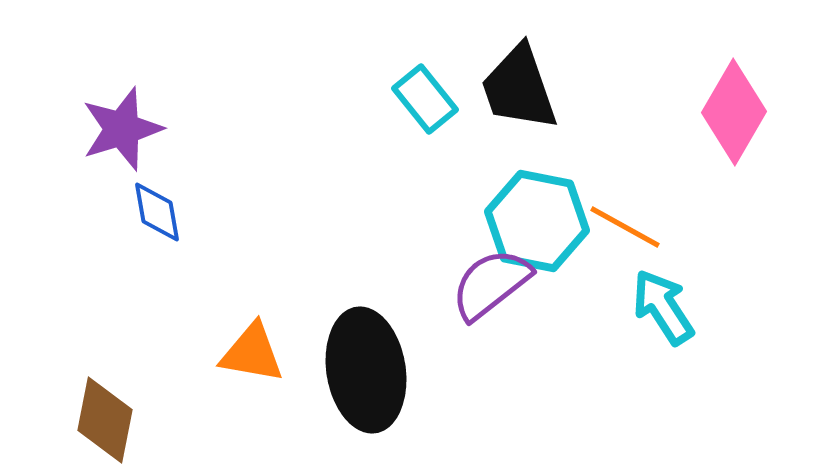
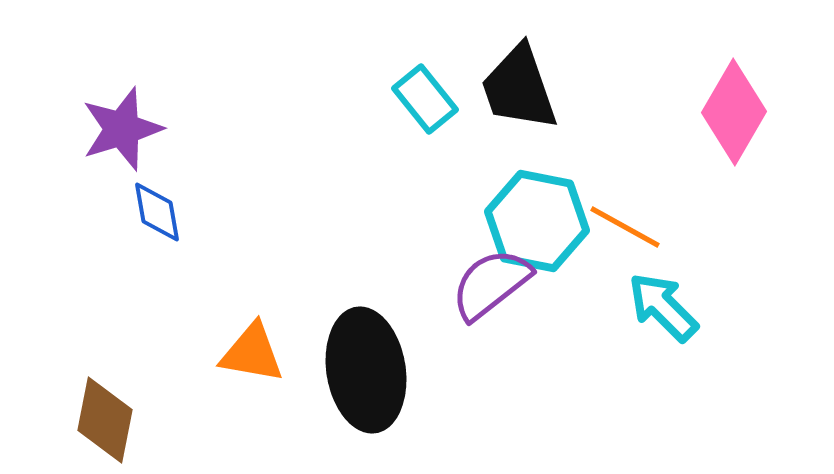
cyan arrow: rotated 12 degrees counterclockwise
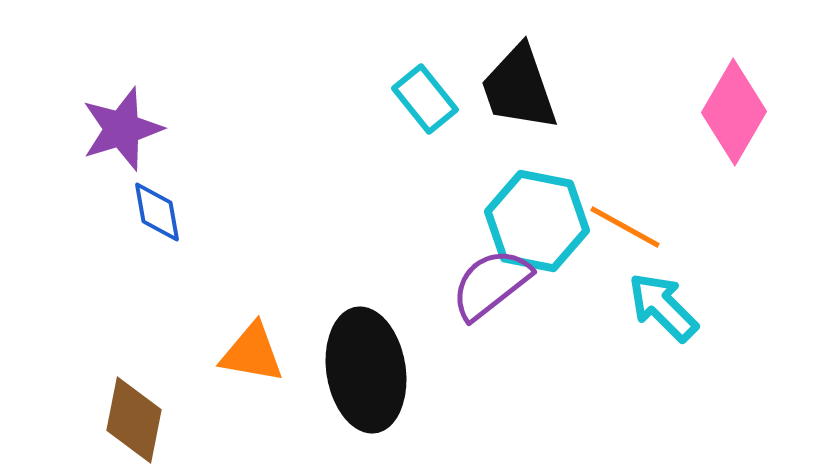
brown diamond: moved 29 px right
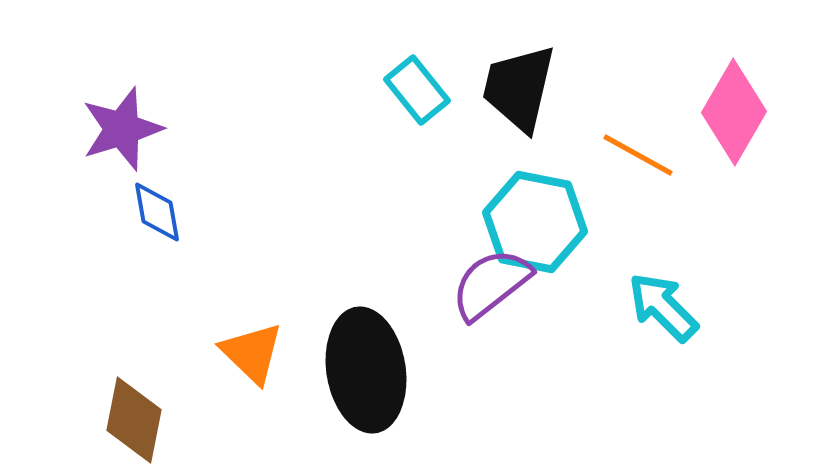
black trapezoid: rotated 32 degrees clockwise
cyan rectangle: moved 8 px left, 9 px up
cyan hexagon: moved 2 px left, 1 px down
orange line: moved 13 px right, 72 px up
orange triangle: rotated 34 degrees clockwise
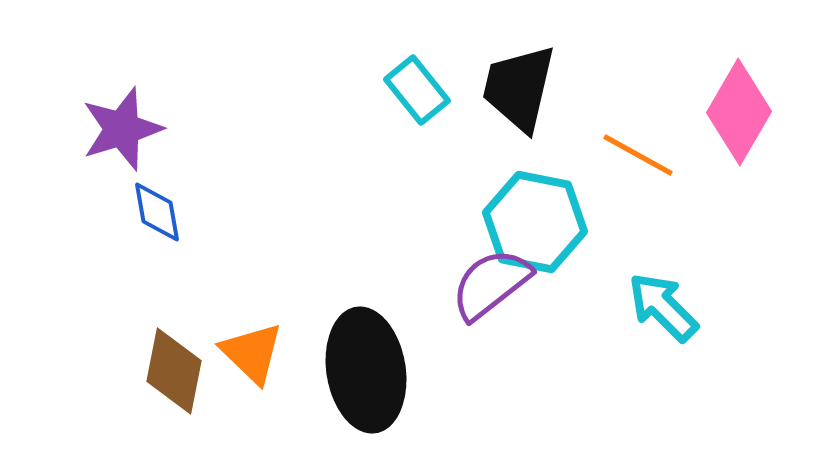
pink diamond: moved 5 px right
brown diamond: moved 40 px right, 49 px up
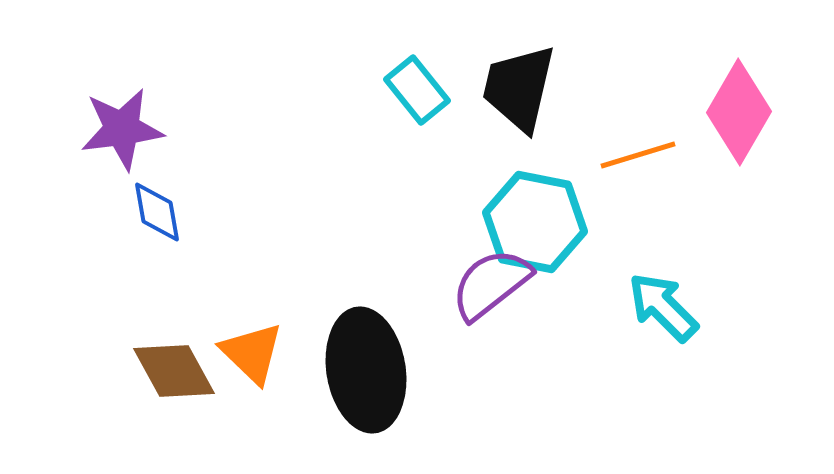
purple star: rotated 10 degrees clockwise
orange line: rotated 46 degrees counterclockwise
brown diamond: rotated 40 degrees counterclockwise
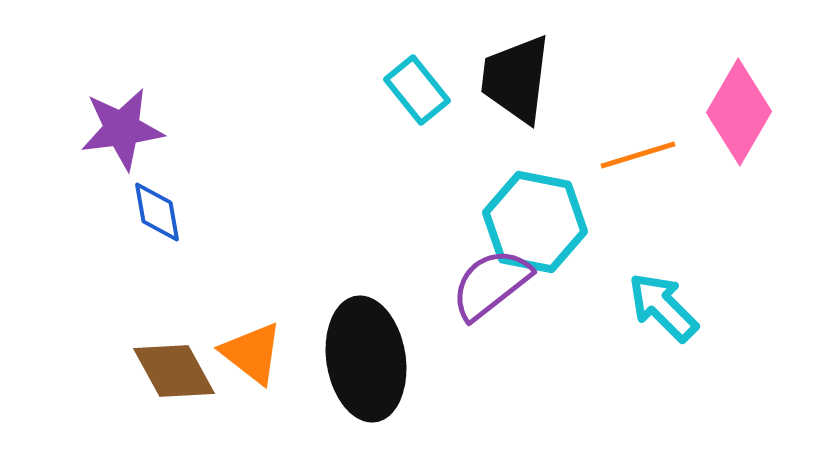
black trapezoid: moved 3 px left, 9 px up; rotated 6 degrees counterclockwise
orange triangle: rotated 6 degrees counterclockwise
black ellipse: moved 11 px up
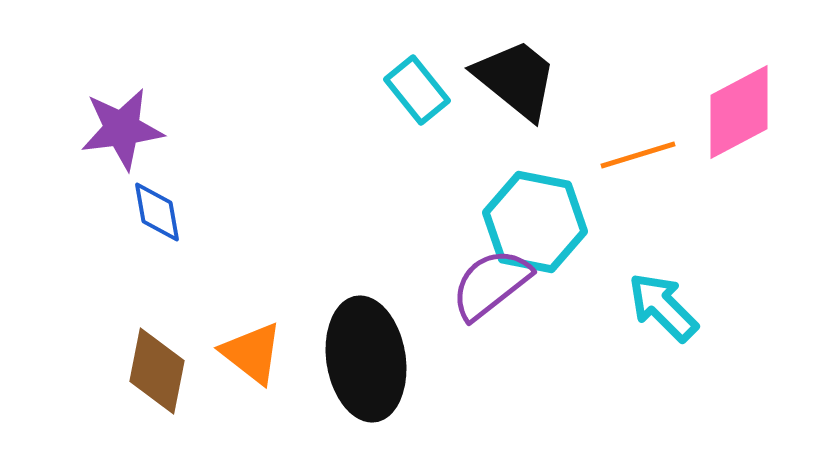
black trapezoid: rotated 122 degrees clockwise
pink diamond: rotated 32 degrees clockwise
brown diamond: moved 17 px left; rotated 40 degrees clockwise
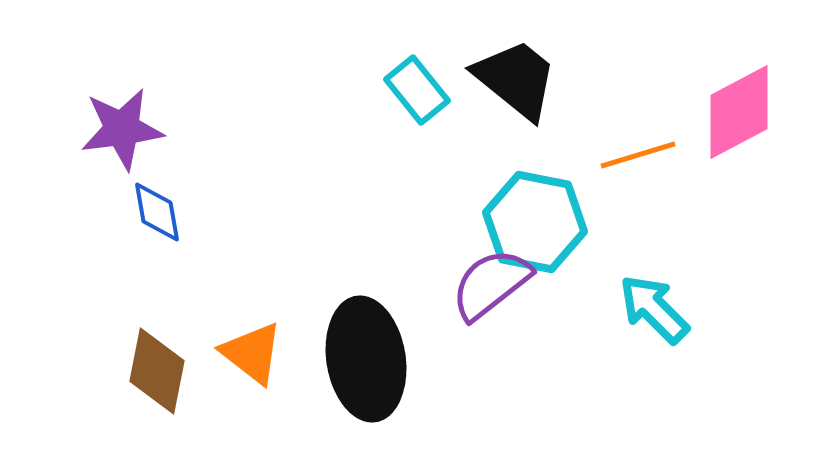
cyan arrow: moved 9 px left, 2 px down
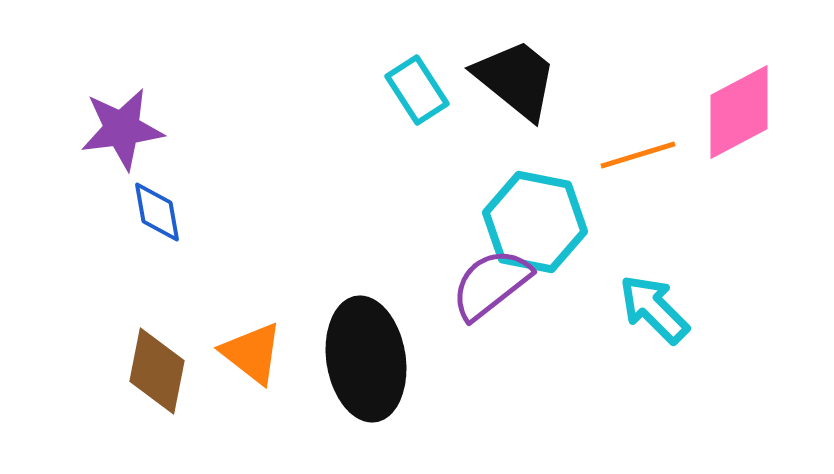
cyan rectangle: rotated 6 degrees clockwise
